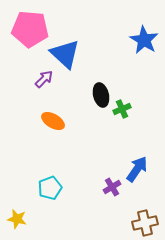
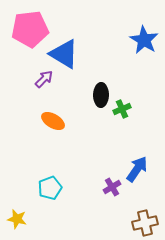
pink pentagon: rotated 12 degrees counterclockwise
blue triangle: moved 1 px left; rotated 12 degrees counterclockwise
black ellipse: rotated 15 degrees clockwise
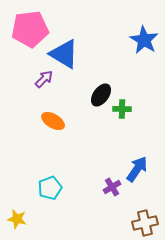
black ellipse: rotated 35 degrees clockwise
green cross: rotated 24 degrees clockwise
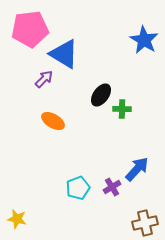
blue arrow: rotated 8 degrees clockwise
cyan pentagon: moved 28 px right
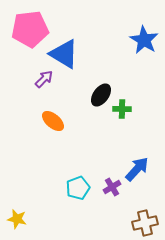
orange ellipse: rotated 10 degrees clockwise
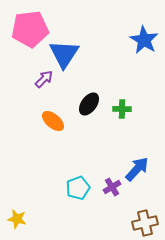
blue triangle: rotated 32 degrees clockwise
black ellipse: moved 12 px left, 9 px down
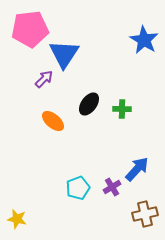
brown cross: moved 9 px up
